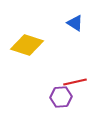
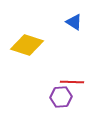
blue triangle: moved 1 px left, 1 px up
red line: moved 3 px left; rotated 15 degrees clockwise
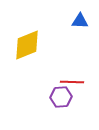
blue triangle: moved 6 px right, 1 px up; rotated 30 degrees counterclockwise
yellow diamond: rotated 40 degrees counterclockwise
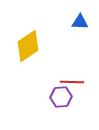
blue triangle: moved 1 px down
yellow diamond: moved 1 px right, 1 px down; rotated 12 degrees counterclockwise
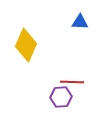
yellow diamond: moved 2 px left, 1 px up; rotated 32 degrees counterclockwise
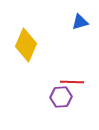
blue triangle: rotated 18 degrees counterclockwise
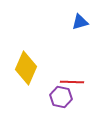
yellow diamond: moved 23 px down
purple hexagon: rotated 15 degrees clockwise
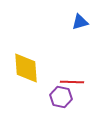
yellow diamond: rotated 28 degrees counterclockwise
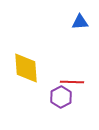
blue triangle: rotated 12 degrees clockwise
purple hexagon: rotated 20 degrees clockwise
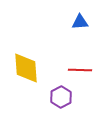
red line: moved 8 px right, 12 px up
